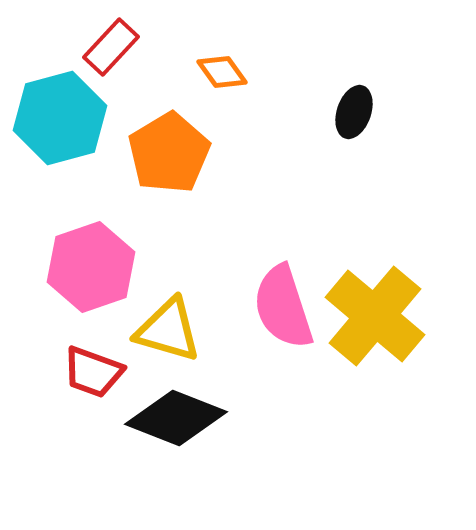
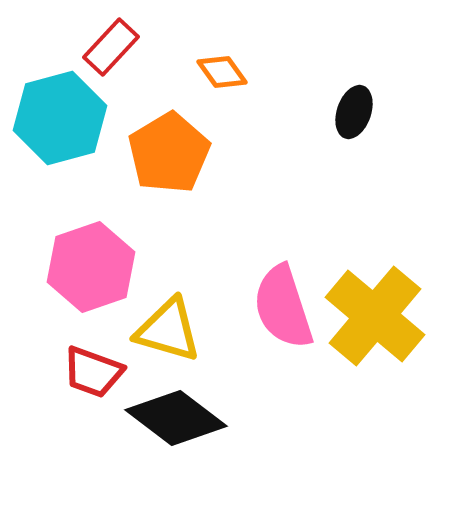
black diamond: rotated 16 degrees clockwise
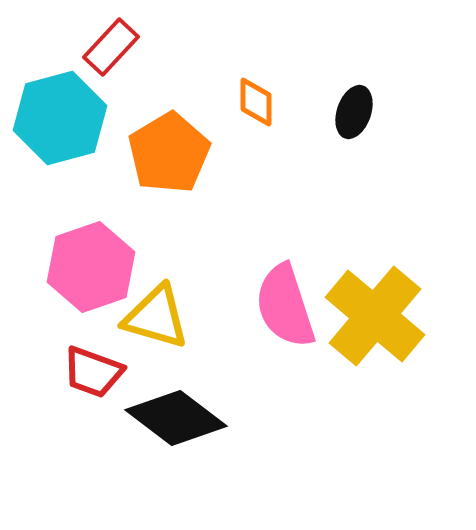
orange diamond: moved 34 px right, 30 px down; rotated 36 degrees clockwise
pink semicircle: moved 2 px right, 1 px up
yellow triangle: moved 12 px left, 13 px up
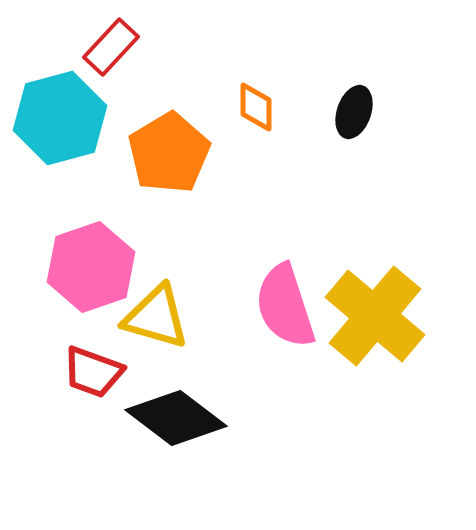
orange diamond: moved 5 px down
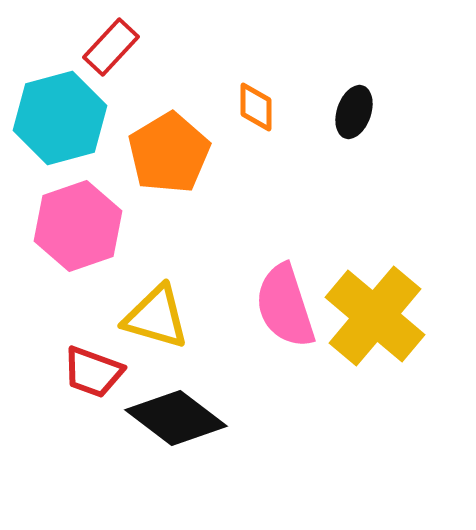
pink hexagon: moved 13 px left, 41 px up
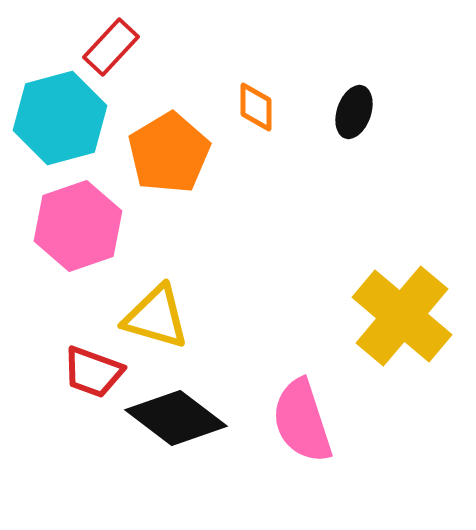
pink semicircle: moved 17 px right, 115 px down
yellow cross: moved 27 px right
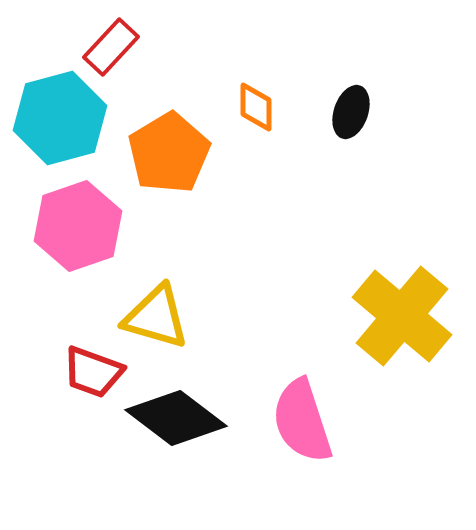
black ellipse: moved 3 px left
